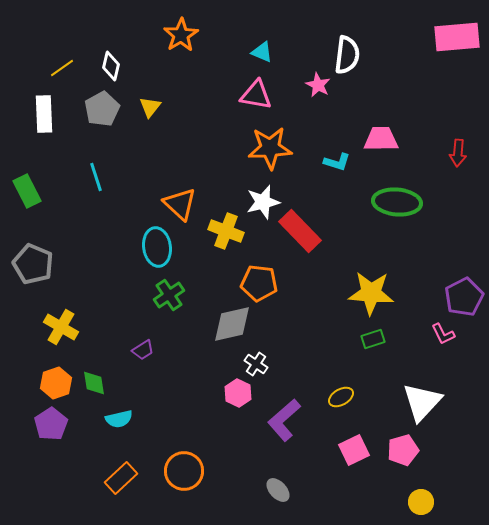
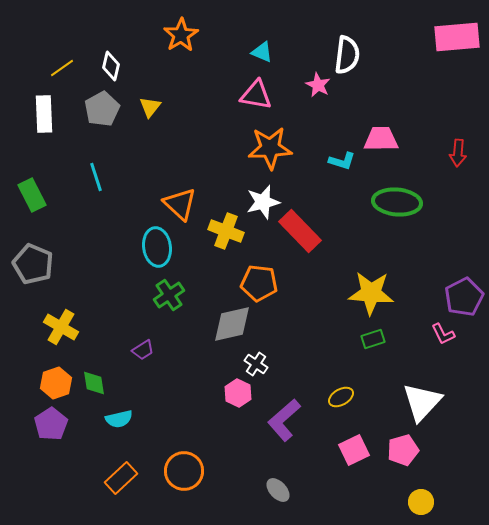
cyan L-shape at (337, 162): moved 5 px right, 1 px up
green rectangle at (27, 191): moved 5 px right, 4 px down
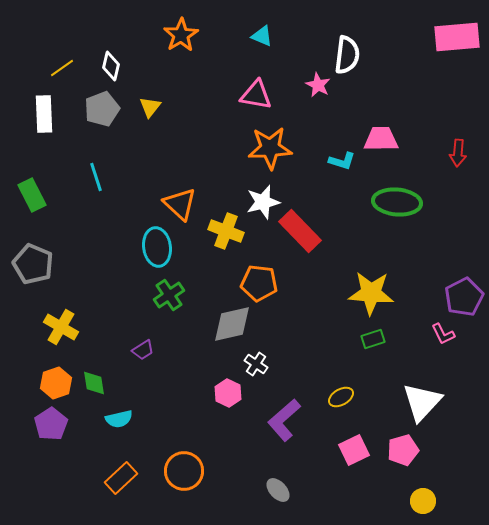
cyan triangle at (262, 52): moved 16 px up
gray pentagon at (102, 109): rotated 8 degrees clockwise
pink hexagon at (238, 393): moved 10 px left
yellow circle at (421, 502): moved 2 px right, 1 px up
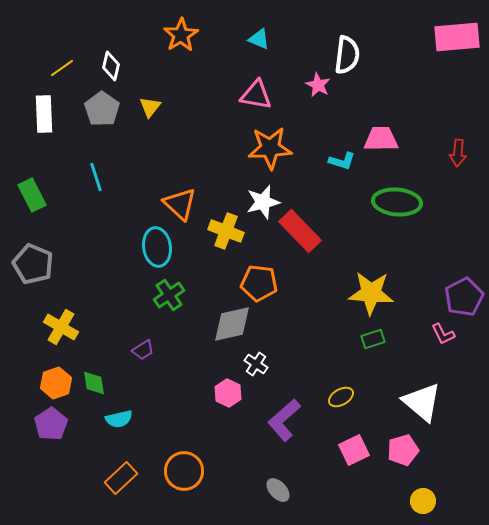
cyan triangle at (262, 36): moved 3 px left, 3 px down
gray pentagon at (102, 109): rotated 16 degrees counterclockwise
white triangle at (422, 402): rotated 33 degrees counterclockwise
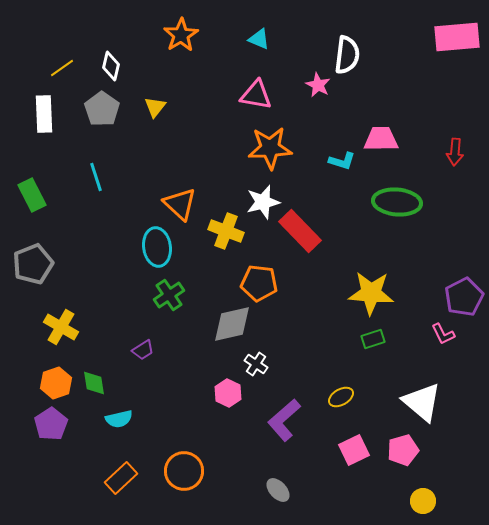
yellow triangle at (150, 107): moved 5 px right
red arrow at (458, 153): moved 3 px left, 1 px up
gray pentagon at (33, 264): rotated 27 degrees clockwise
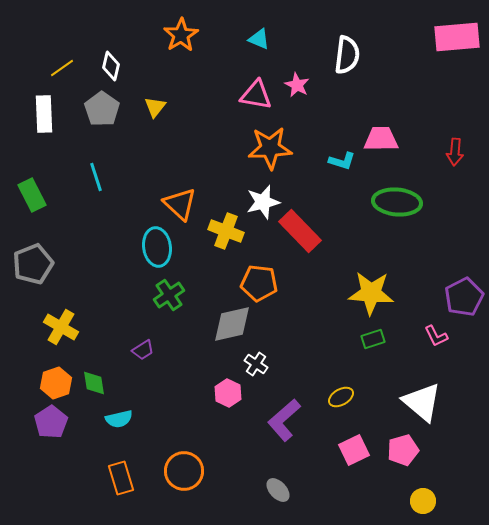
pink star at (318, 85): moved 21 px left
pink L-shape at (443, 334): moved 7 px left, 2 px down
purple pentagon at (51, 424): moved 2 px up
orange rectangle at (121, 478): rotated 64 degrees counterclockwise
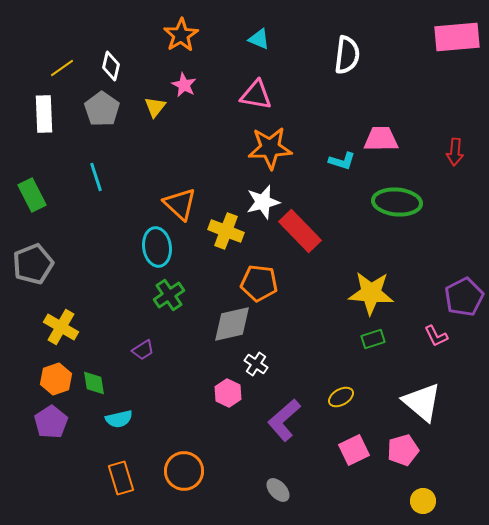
pink star at (297, 85): moved 113 px left
orange hexagon at (56, 383): moved 4 px up
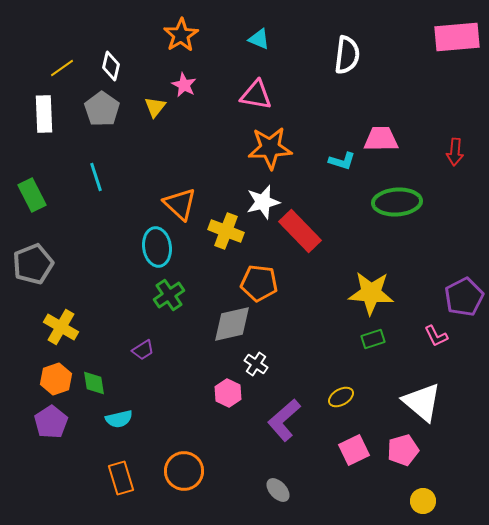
green ellipse at (397, 202): rotated 9 degrees counterclockwise
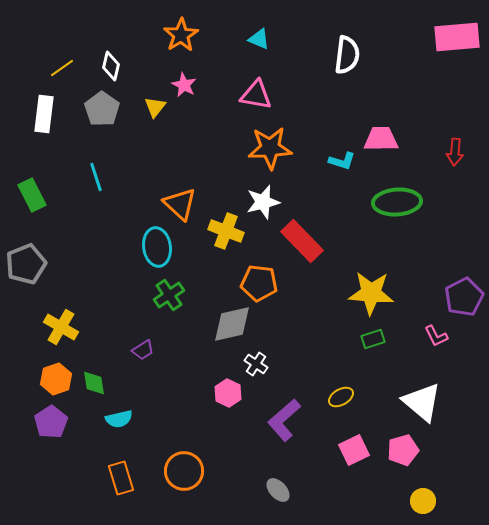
white rectangle at (44, 114): rotated 9 degrees clockwise
red rectangle at (300, 231): moved 2 px right, 10 px down
gray pentagon at (33, 264): moved 7 px left
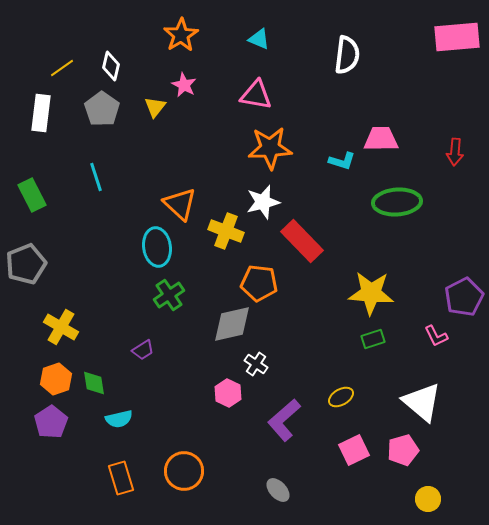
white rectangle at (44, 114): moved 3 px left, 1 px up
yellow circle at (423, 501): moved 5 px right, 2 px up
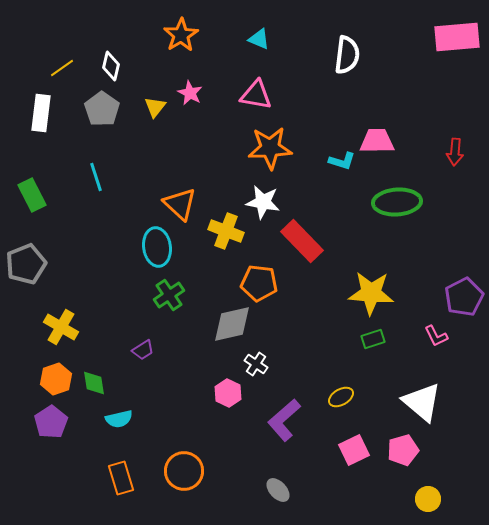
pink star at (184, 85): moved 6 px right, 8 px down
pink trapezoid at (381, 139): moved 4 px left, 2 px down
white star at (263, 202): rotated 24 degrees clockwise
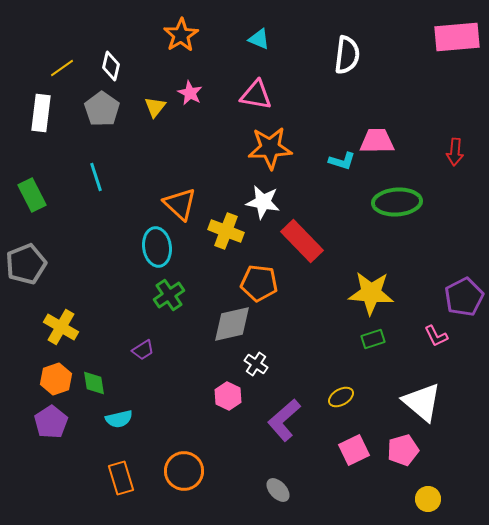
pink hexagon at (228, 393): moved 3 px down
